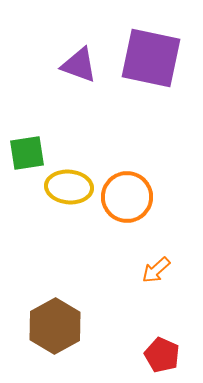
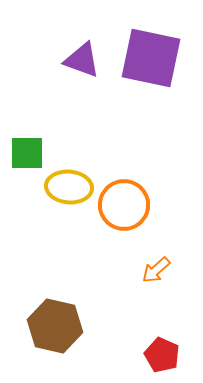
purple triangle: moved 3 px right, 5 px up
green square: rotated 9 degrees clockwise
orange circle: moved 3 px left, 8 px down
brown hexagon: rotated 18 degrees counterclockwise
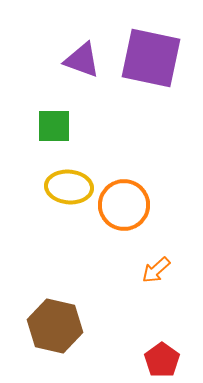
green square: moved 27 px right, 27 px up
red pentagon: moved 5 px down; rotated 12 degrees clockwise
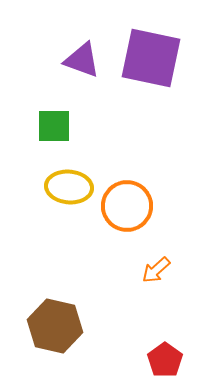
orange circle: moved 3 px right, 1 px down
red pentagon: moved 3 px right
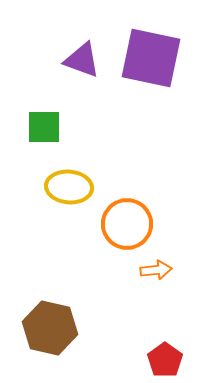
green square: moved 10 px left, 1 px down
orange circle: moved 18 px down
orange arrow: rotated 144 degrees counterclockwise
brown hexagon: moved 5 px left, 2 px down
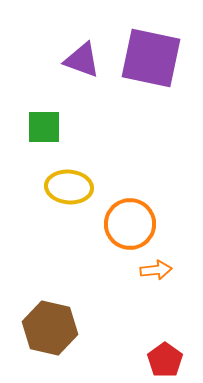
orange circle: moved 3 px right
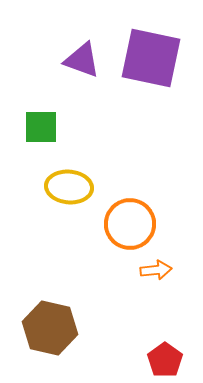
green square: moved 3 px left
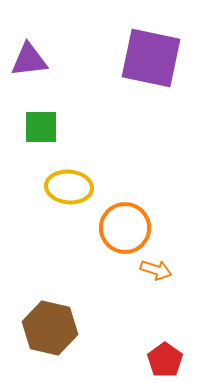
purple triangle: moved 53 px left; rotated 27 degrees counterclockwise
orange circle: moved 5 px left, 4 px down
orange arrow: rotated 24 degrees clockwise
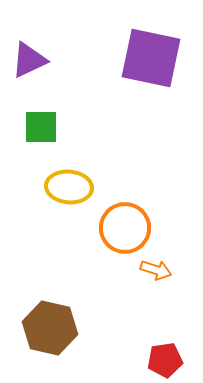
purple triangle: rotated 18 degrees counterclockwise
red pentagon: rotated 28 degrees clockwise
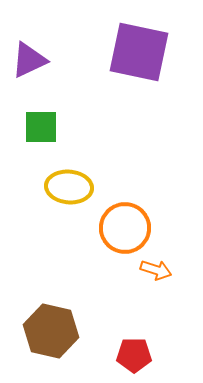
purple square: moved 12 px left, 6 px up
brown hexagon: moved 1 px right, 3 px down
red pentagon: moved 31 px left, 5 px up; rotated 8 degrees clockwise
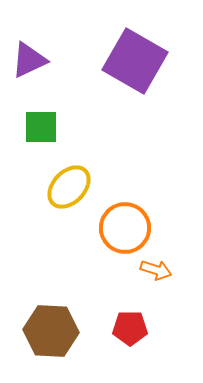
purple square: moved 4 px left, 9 px down; rotated 18 degrees clockwise
yellow ellipse: rotated 51 degrees counterclockwise
brown hexagon: rotated 10 degrees counterclockwise
red pentagon: moved 4 px left, 27 px up
